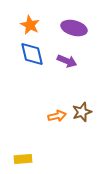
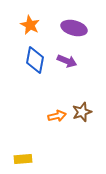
blue diamond: moved 3 px right, 6 px down; rotated 24 degrees clockwise
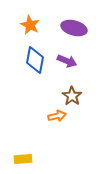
brown star: moved 10 px left, 16 px up; rotated 18 degrees counterclockwise
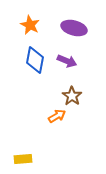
orange arrow: rotated 18 degrees counterclockwise
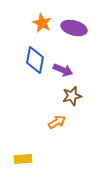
orange star: moved 12 px right, 2 px up
purple arrow: moved 4 px left, 9 px down
brown star: rotated 24 degrees clockwise
orange arrow: moved 6 px down
